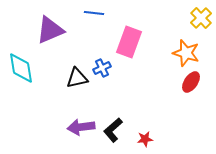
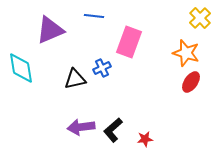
blue line: moved 3 px down
yellow cross: moved 1 px left
black triangle: moved 2 px left, 1 px down
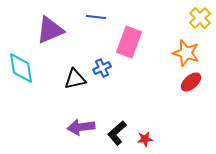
blue line: moved 2 px right, 1 px down
red ellipse: rotated 15 degrees clockwise
black L-shape: moved 4 px right, 3 px down
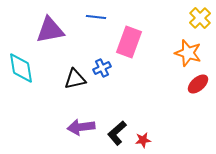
purple triangle: rotated 12 degrees clockwise
orange star: moved 2 px right
red ellipse: moved 7 px right, 2 px down
red star: moved 2 px left, 1 px down
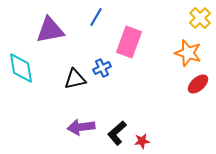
blue line: rotated 66 degrees counterclockwise
red star: moved 1 px left, 1 px down
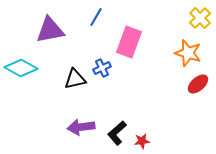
cyan diamond: rotated 52 degrees counterclockwise
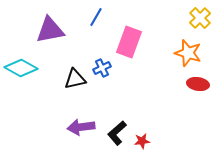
red ellipse: rotated 50 degrees clockwise
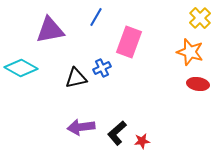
orange star: moved 2 px right, 1 px up
black triangle: moved 1 px right, 1 px up
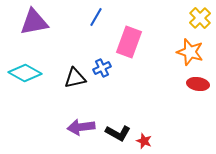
purple triangle: moved 16 px left, 8 px up
cyan diamond: moved 4 px right, 5 px down
black triangle: moved 1 px left
black L-shape: moved 1 px right; rotated 110 degrees counterclockwise
red star: moved 2 px right; rotated 28 degrees clockwise
